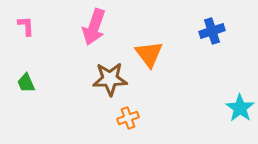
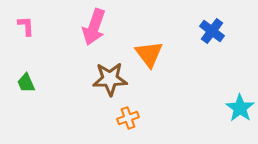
blue cross: rotated 35 degrees counterclockwise
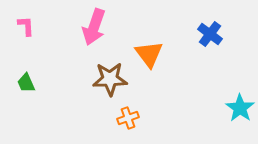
blue cross: moved 2 px left, 3 px down
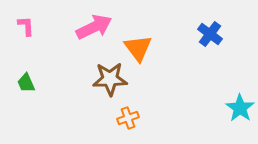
pink arrow: rotated 135 degrees counterclockwise
orange triangle: moved 11 px left, 6 px up
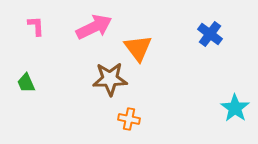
pink L-shape: moved 10 px right
cyan star: moved 5 px left
orange cross: moved 1 px right, 1 px down; rotated 30 degrees clockwise
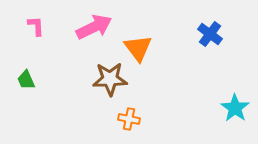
green trapezoid: moved 3 px up
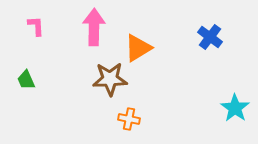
pink arrow: rotated 63 degrees counterclockwise
blue cross: moved 3 px down
orange triangle: rotated 36 degrees clockwise
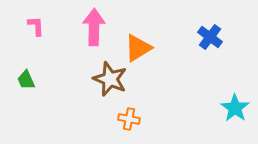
brown star: rotated 24 degrees clockwise
